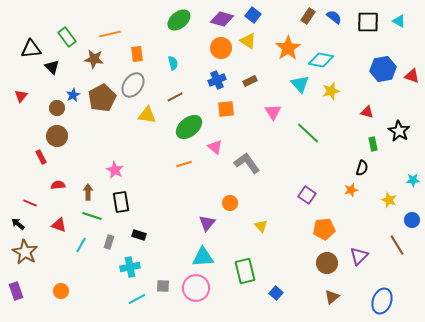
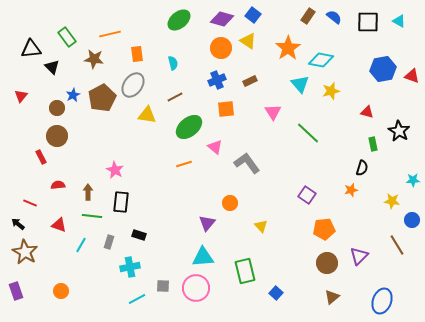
yellow star at (389, 200): moved 3 px right, 1 px down; rotated 14 degrees counterclockwise
black rectangle at (121, 202): rotated 15 degrees clockwise
green line at (92, 216): rotated 12 degrees counterclockwise
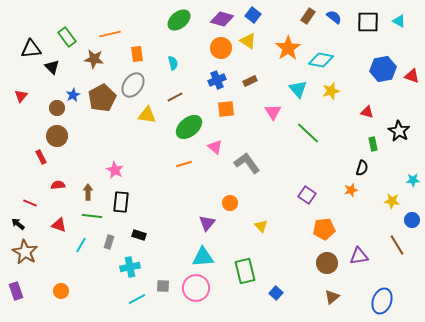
cyan triangle at (300, 84): moved 2 px left, 5 px down
purple triangle at (359, 256): rotated 36 degrees clockwise
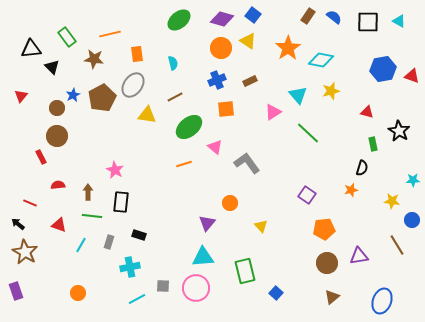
cyan triangle at (298, 89): moved 6 px down
pink triangle at (273, 112): rotated 30 degrees clockwise
orange circle at (61, 291): moved 17 px right, 2 px down
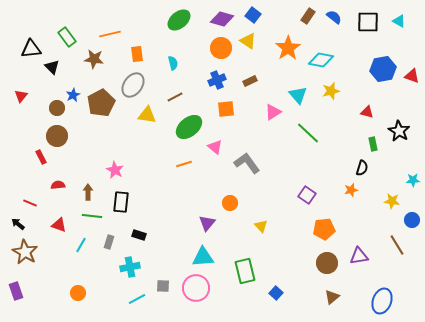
brown pentagon at (102, 98): moved 1 px left, 5 px down
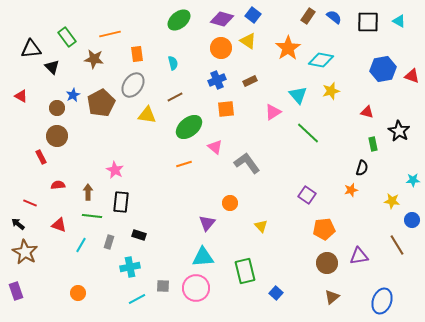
red triangle at (21, 96): rotated 40 degrees counterclockwise
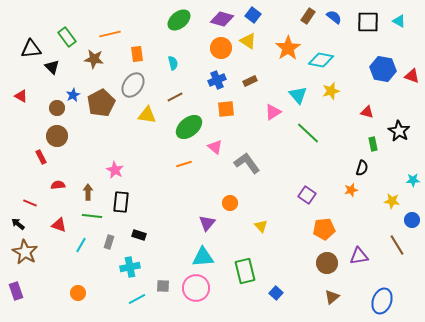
blue hexagon at (383, 69): rotated 20 degrees clockwise
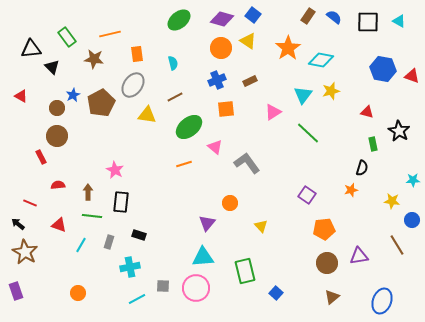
cyan triangle at (298, 95): moved 5 px right; rotated 18 degrees clockwise
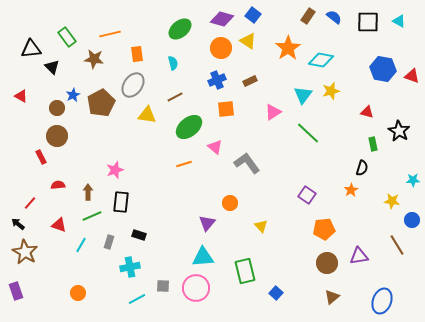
green ellipse at (179, 20): moved 1 px right, 9 px down
pink star at (115, 170): rotated 24 degrees clockwise
orange star at (351, 190): rotated 16 degrees counterclockwise
red line at (30, 203): rotated 72 degrees counterclockwise
green line at (92, 216): rotated 30 degrees counterclockwise
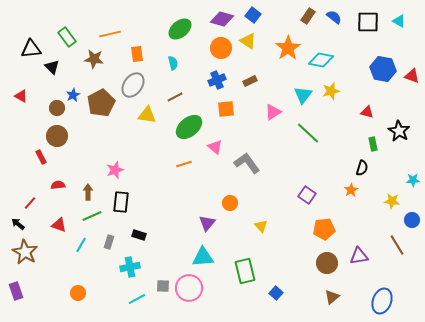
pink circle at (196, 288): moved 7 px left
